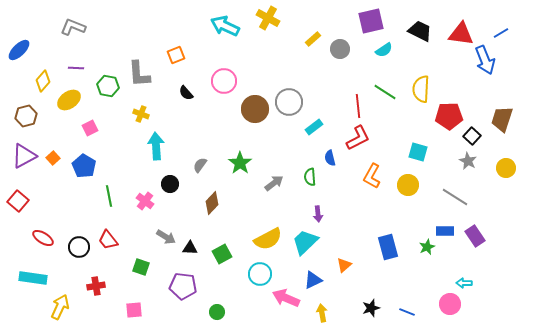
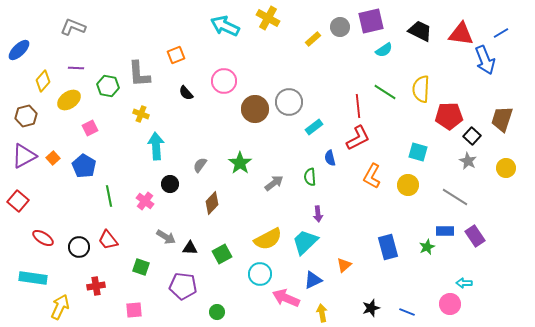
gray circle at (340, 49): moved 22 px up
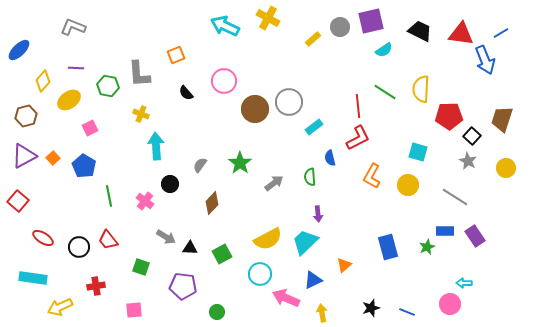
yellow arrow at (60, 307): rotated 140 degrees counterclockwise
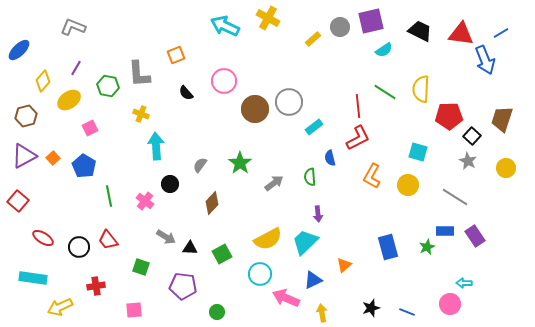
purple line at (76, 68): rotated 63 degrees counterclockwise
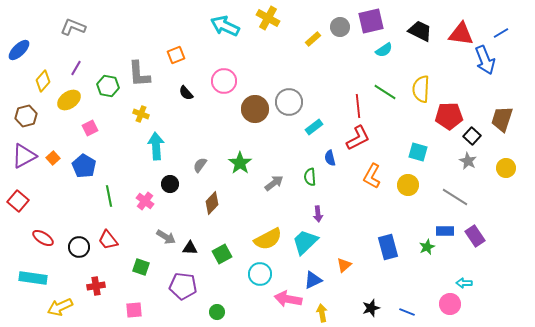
pink arrow at (286, 298): moved 2 px right, 1 px down; rotated 12 degrees counterclockwise
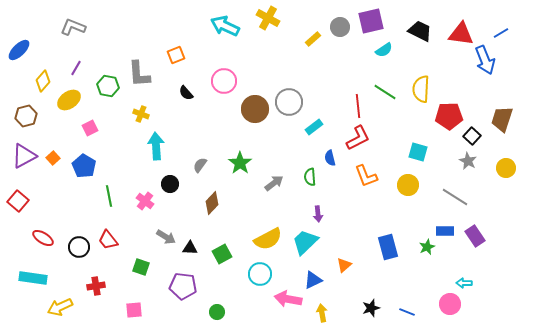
orange L-shape at (372, 176): moved 6 px left; rotated 50 degrees counterclockwise
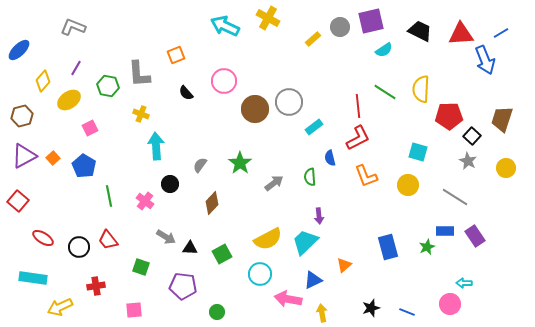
red triangle at (461, 34): rotated 12 degrees counterclockwise
brown hexagon at (26, 116): moved 4 px left
purple arrow at (318, 214): moved 1 px right, 2 px down
